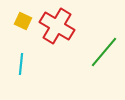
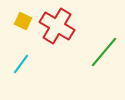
cyan line: rotated 30 degrees clockwise
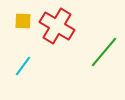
yellow square: rotated 24 degrees counterclockwise
cyan line: moved 2 px right, 2 px down
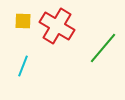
green line: moved 1 px left, 4 px up
cyan line: rotated 15 degrees counterclockwise
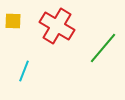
yellow square: moved 10 px left
cyan line: moved 1 px right, 5 px down
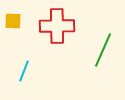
red cross: rotated 32 degrees counterclockwise
green line: moved 2 px down; rotated 16 degrees counterclockwise
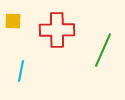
red cross: moved 4 px down
cyan line: moved 3 px left; rotated 10 degrees counterclockwise
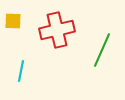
red cross: rotated 12 degrees counterclockwise
green line: moved 1 px left
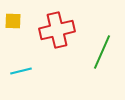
green line: moved 2 px down
cyan line: rotated 65 degrees clockwise
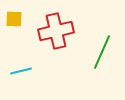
yellow square: moved 1 px right, 2 px up
red cross: moved 1 px left, 1 px down
